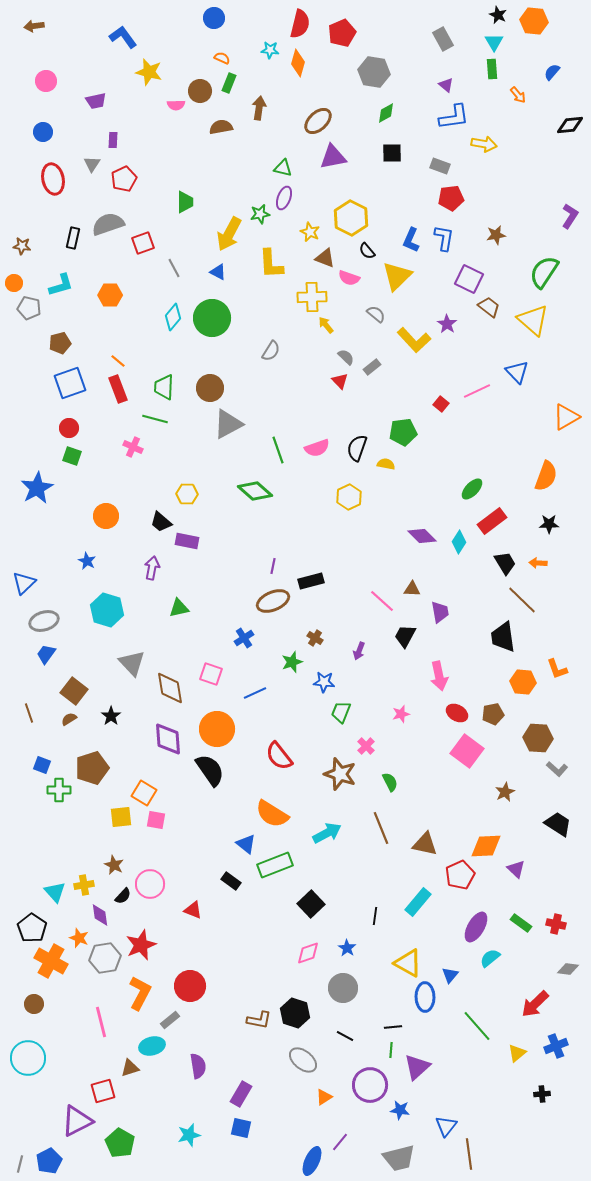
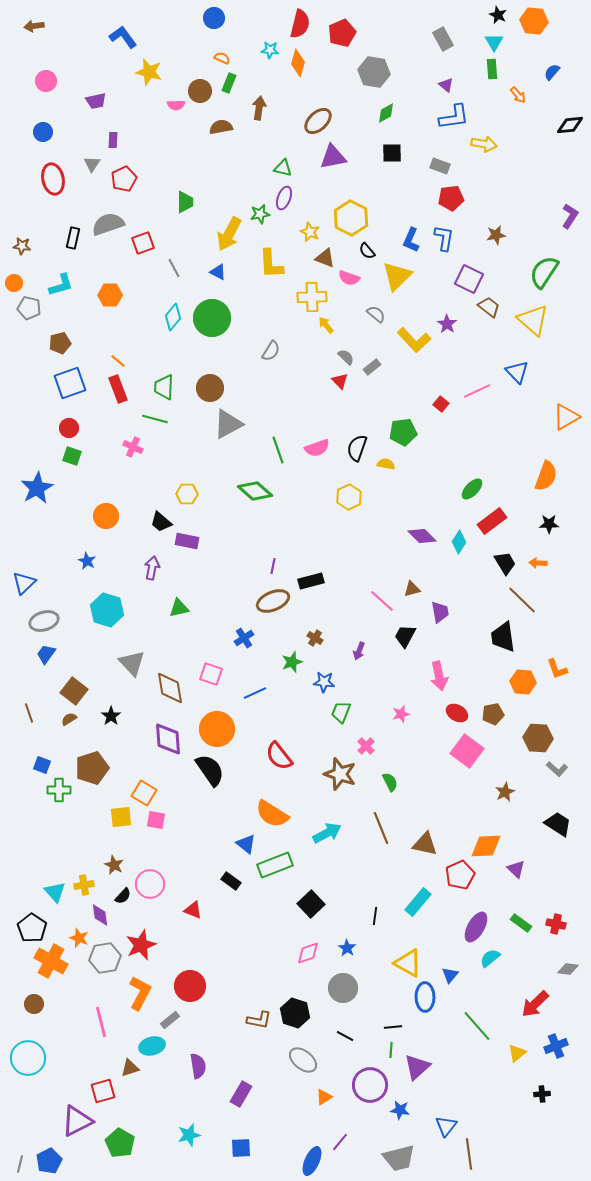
brown triangle at (412, 589): rotated 18 degrees counterclockwise
blue square at (241, 1128): moved 20 px down; rotated 15 degrees counterclockwise
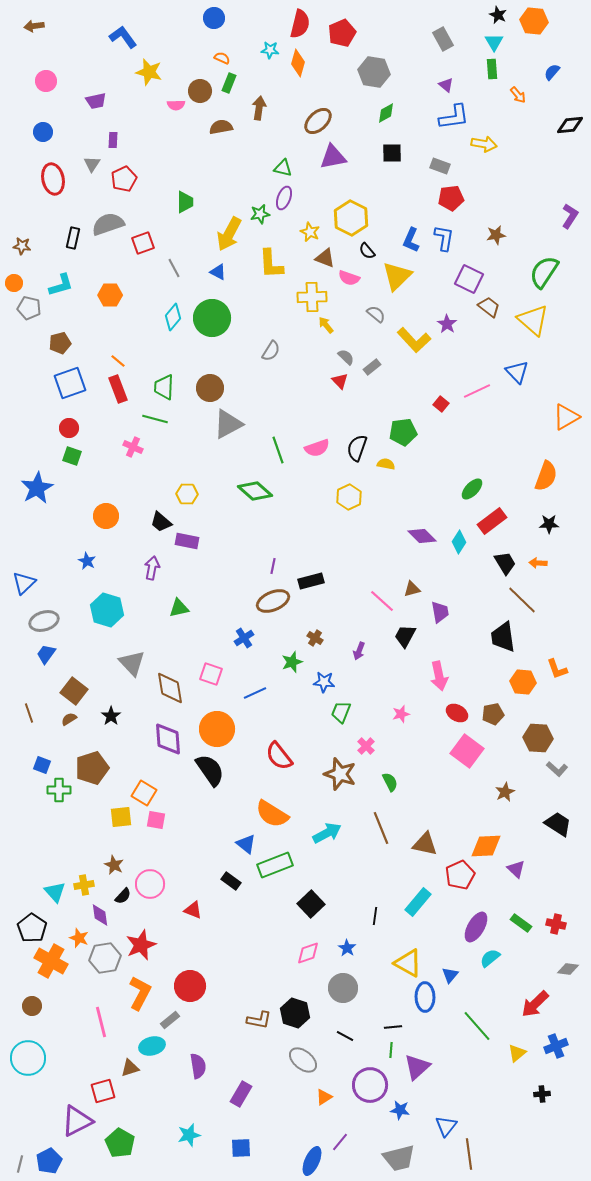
brown circle at (34, 1004): moved 2 px left, 2 px down
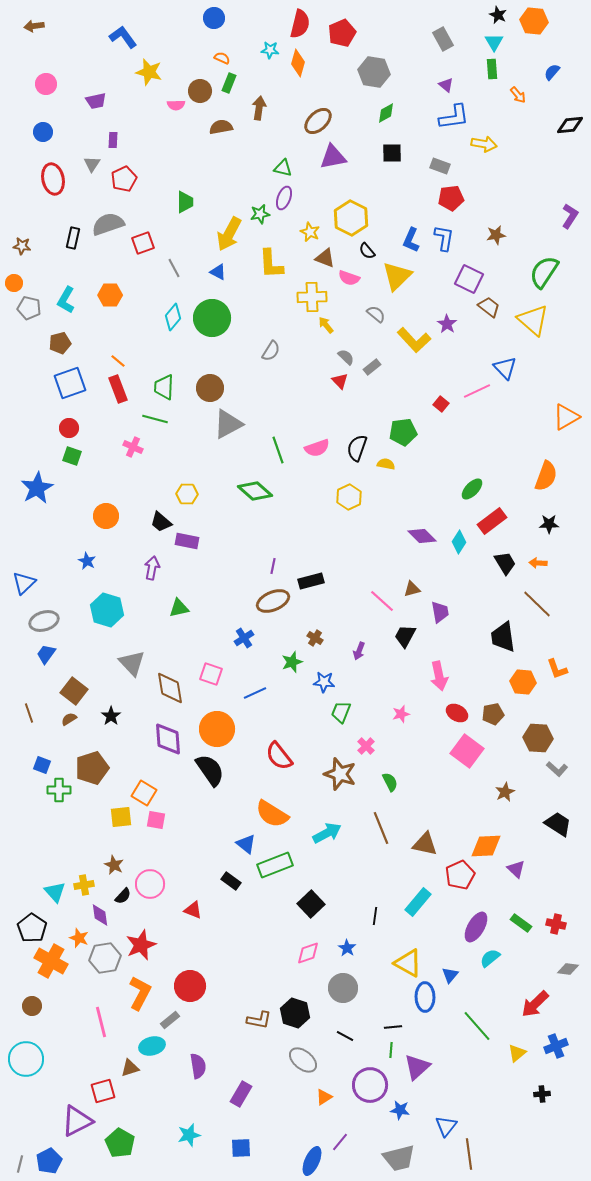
pink circle at (46, 81): moved 3 px down
cyan L-shape at (61, 285): moved 5 px right, 15 px down; rotated 136 degrees clockwise
blue triangle at (517, 372): moved 12 px left, 4 px up
brown line at (522, 600): moved 15 px right, 4 px down
cyan circle at (28, 1058): moved 2 px left, 1 px down
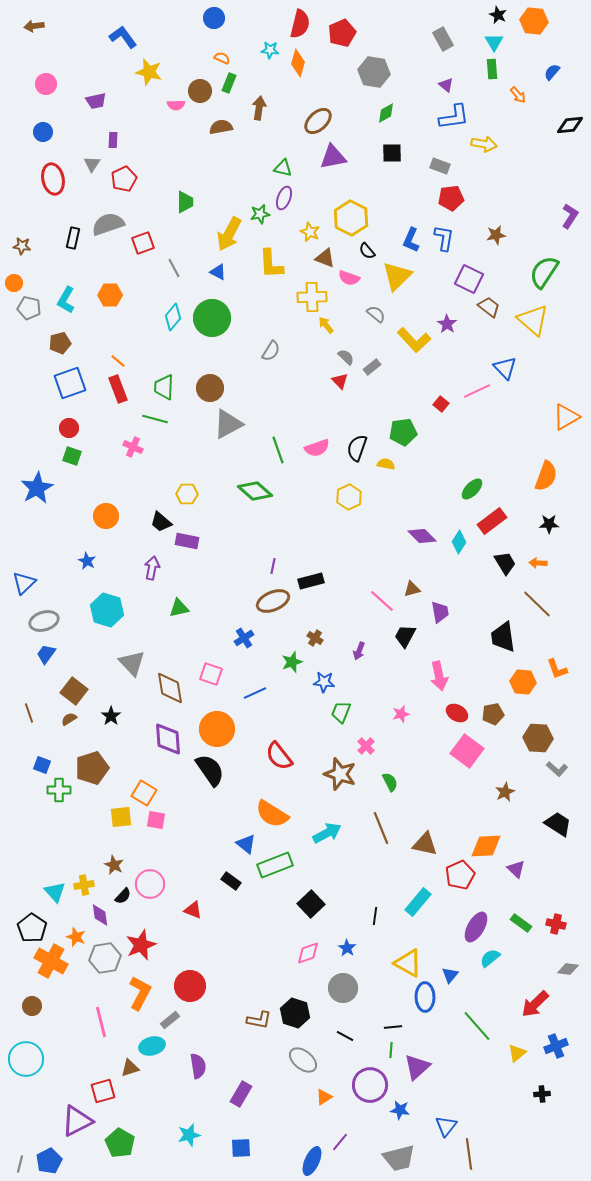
orange star at (79, 938): moved 3 px left, 1 px up
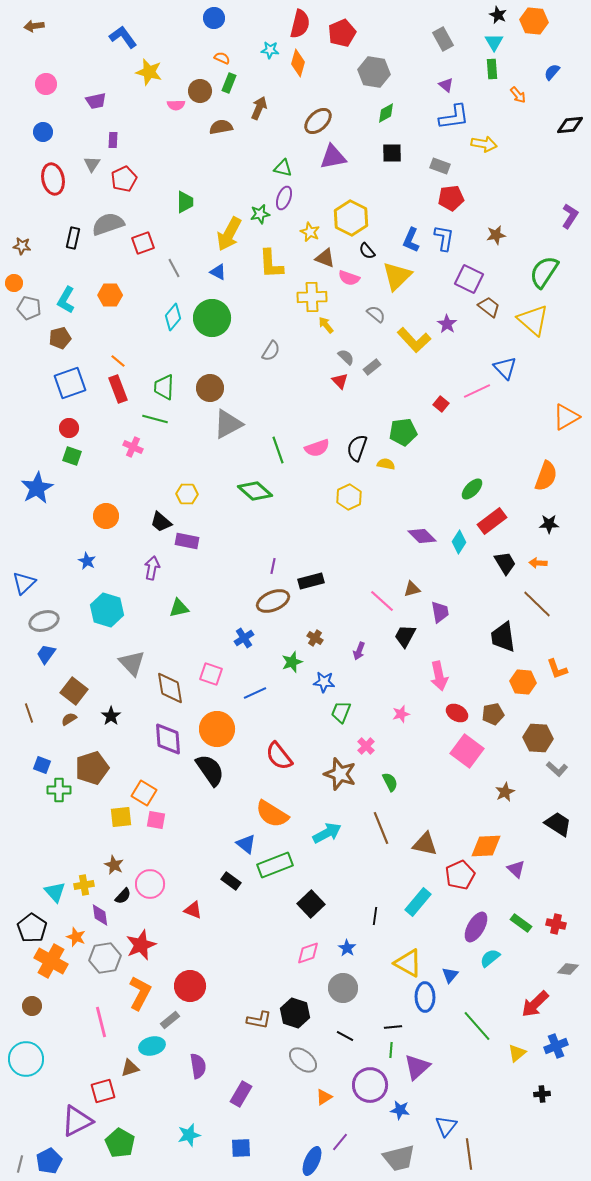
brown arrow at (259, 108): rotated 15 degrees clockwise
brown pentagon at (60, 343): moved 5 px up
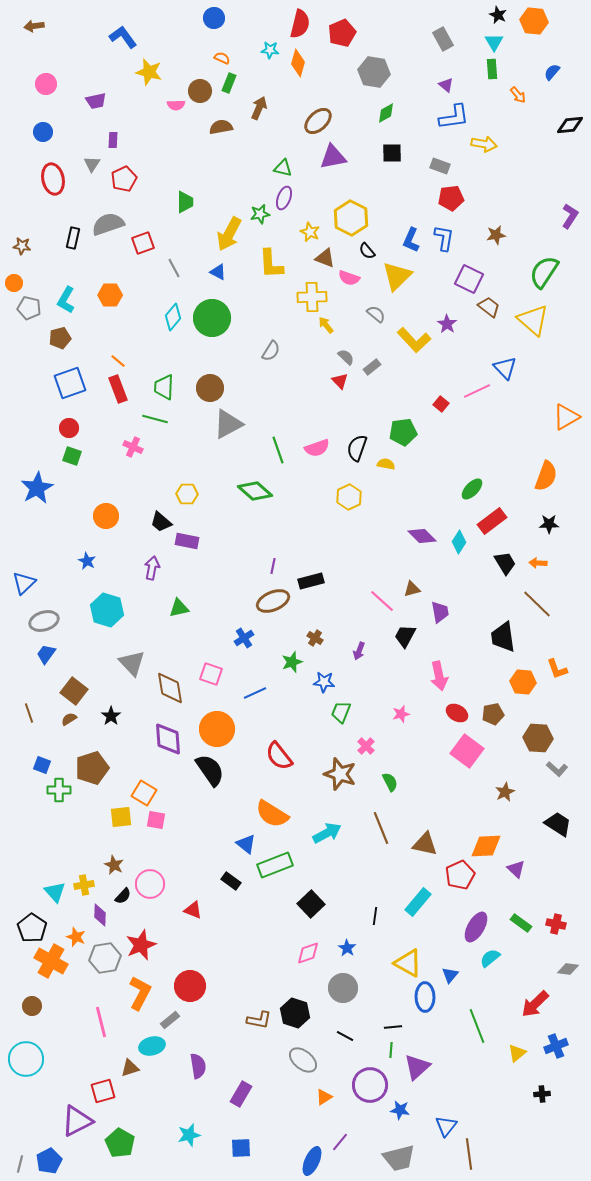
purple diamond at (100, 915): rotated 10 degrees clockwise
green line at (477, 1026): rotated 20 degrees clockwise
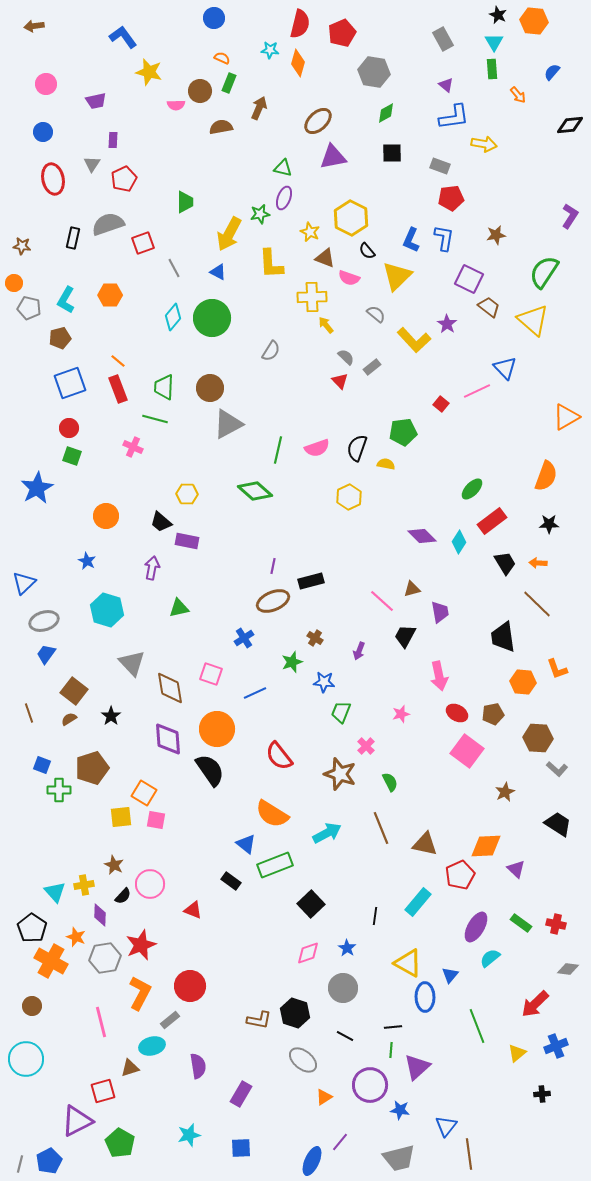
green line at (278, 450): rotated 32 degrees clockwise
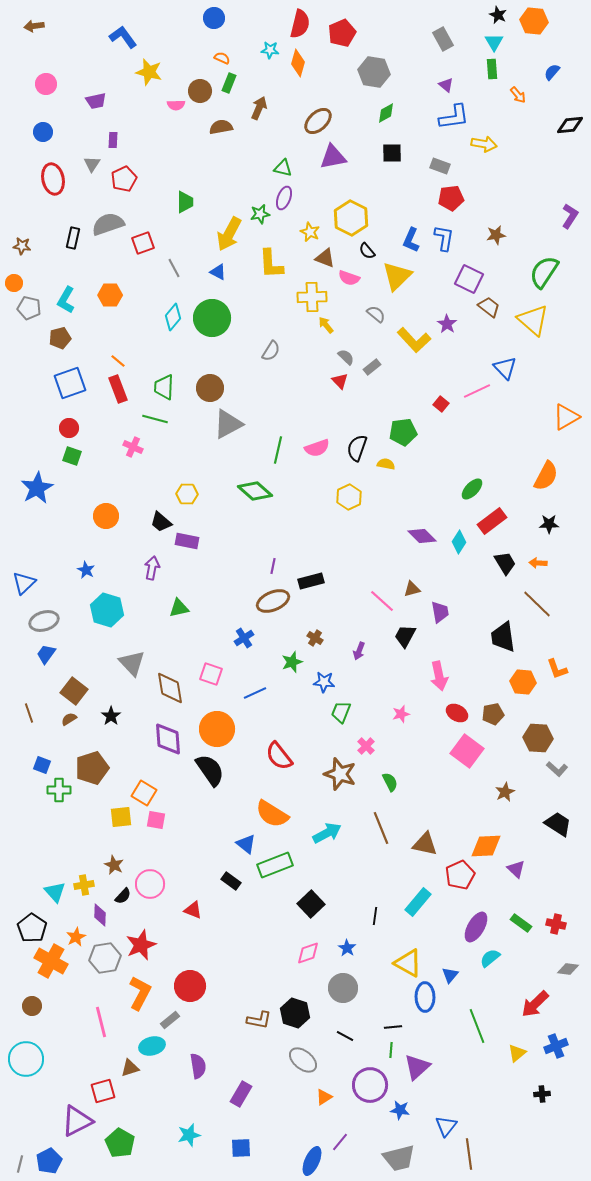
orange semicircle at (546, 476): rotated 8 degrees clockwise
blue star at (87, 561): moved 1 px left, 9 px down
orange star at (76, 937): rotated 24 degrees clockwise
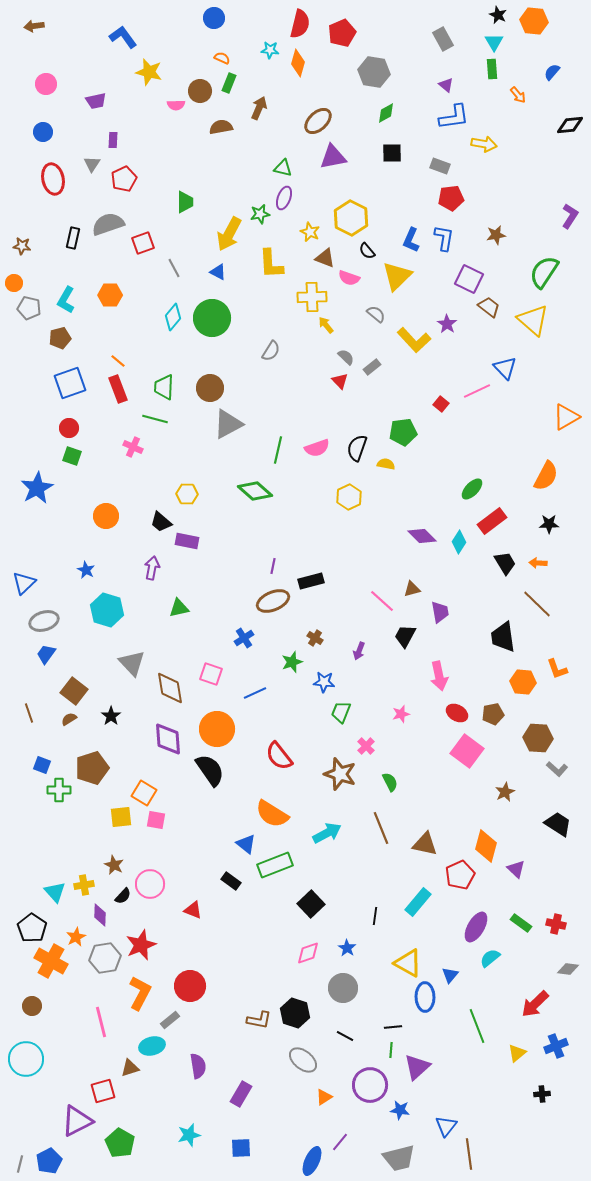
orange diamond at (486, 846): rotated 72 degrees counterclockwise
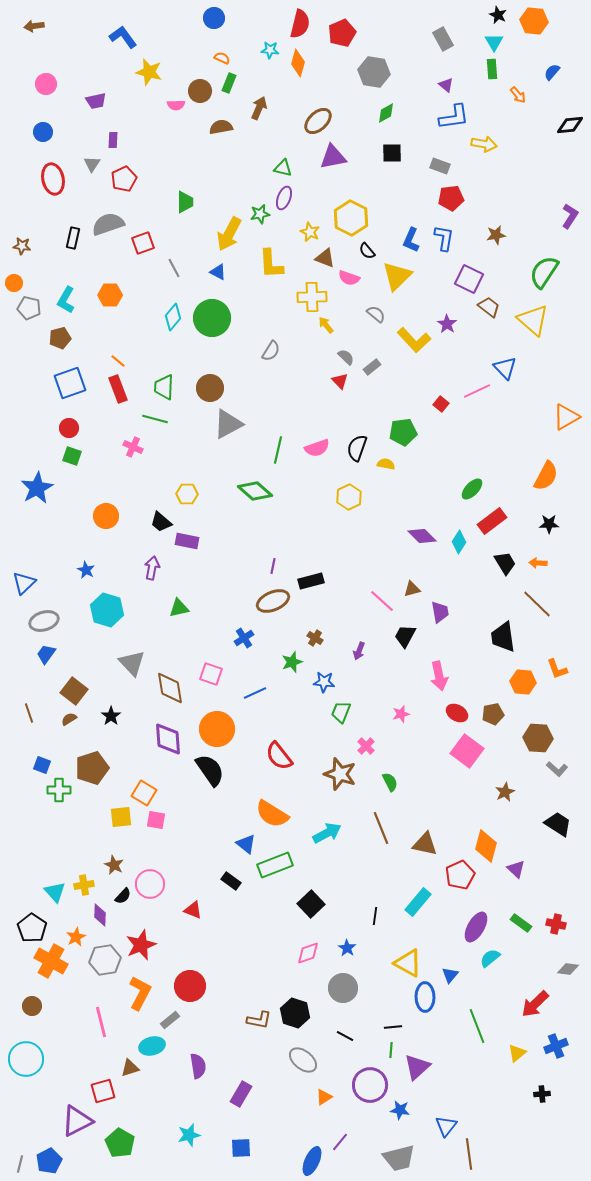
gray hexagon at (105, 958): moved 2 px down
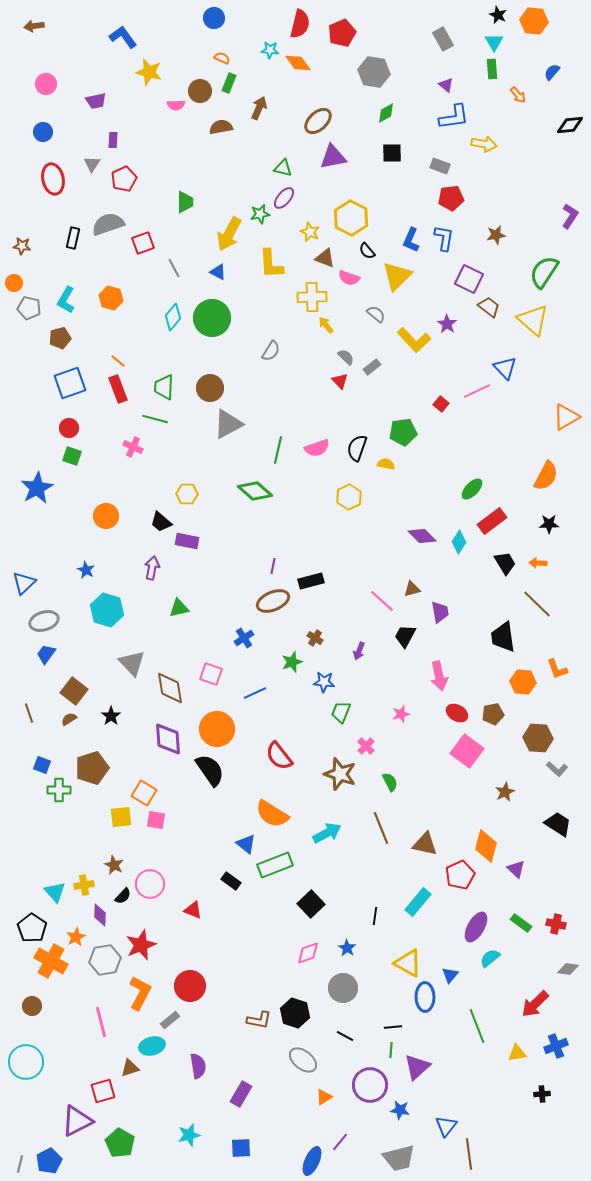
orange diamond at (298, 63): rotated 52 degrees counterclockwise
purple ellipse at (284, 198): rotated 20 degrees clockwise
orange hexagon at (110, 295): moved 1 px right, 3 px down; rotated 15 degrees clockwise
yellow triangle at (517, 1053): rotated 30 degrees clockwise
cyan circle at (26, 1059): moved 3 px down
